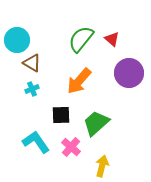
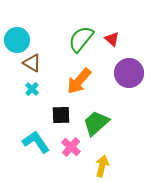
cyan cross: rotated 24 degrees counterclockwise
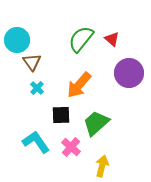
brown triangle: moved 1 px up; rotated 24 degrees clockwise
orange arrow: moved 4 px down
cyan cross: moved 5 px right, 1 px up
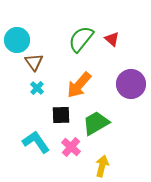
brown triangle: moved 2 px right
purple circle: moved 2 px right, 11 px down
green trapezoid: rotated 12 degrees clockwise
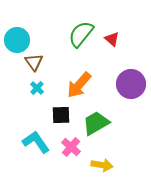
green semicircle: moved 5 px up
yellow arrow: moved 1 px up; rotated 85 degrees clockwise
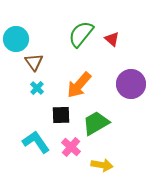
cyan circle: moved 1 px left, 1 px up
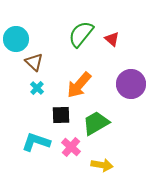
brown triangle: rotated 12 degrees counterclockwise
cyan L-shape: rotated 36 degrees counterclockwise
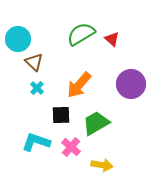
green semicircle: rotated 20 degrees clockwise
cyan circle: moved 2 px right
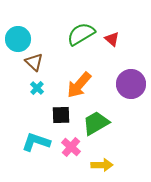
yellow arrow: rotated 10 degrees counterclockwise
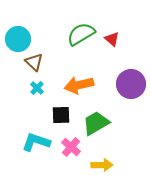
orange arrow: rotated 36 degrees clockwise
